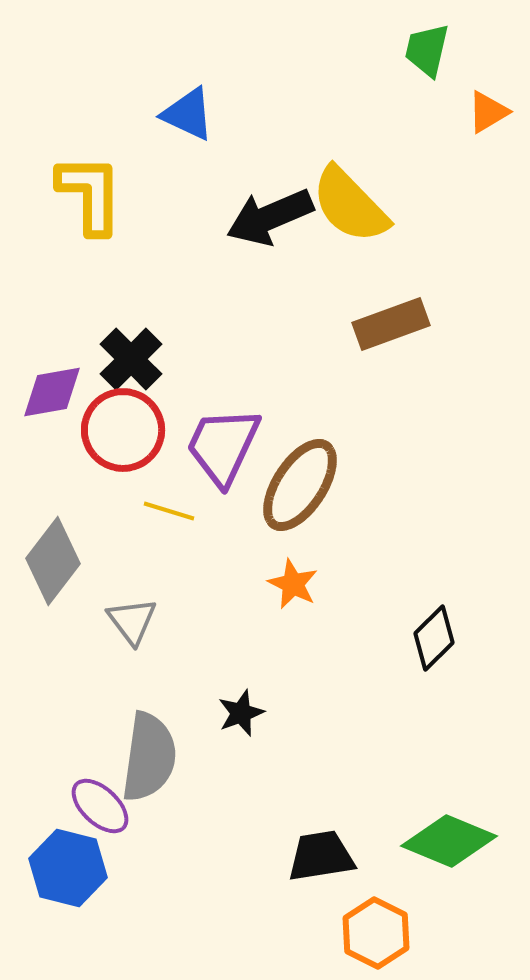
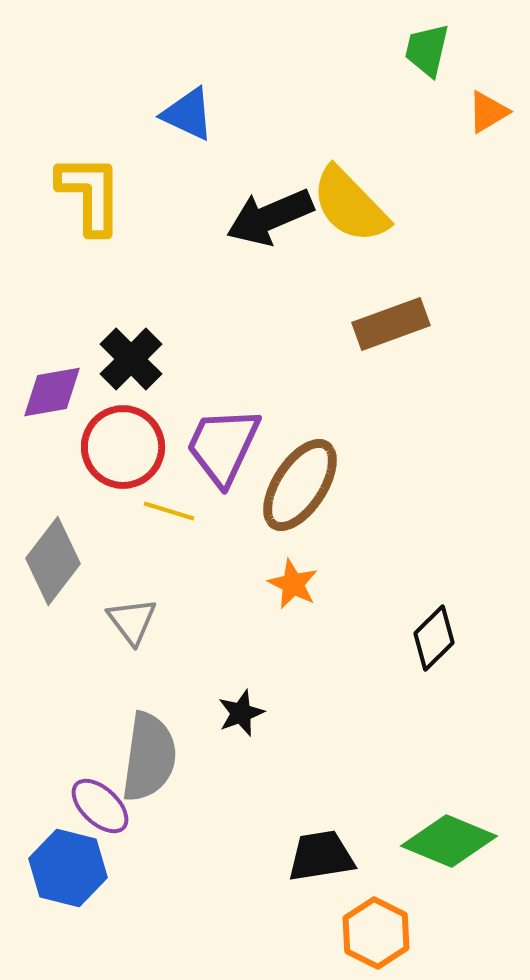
red circle: moved 17 px down
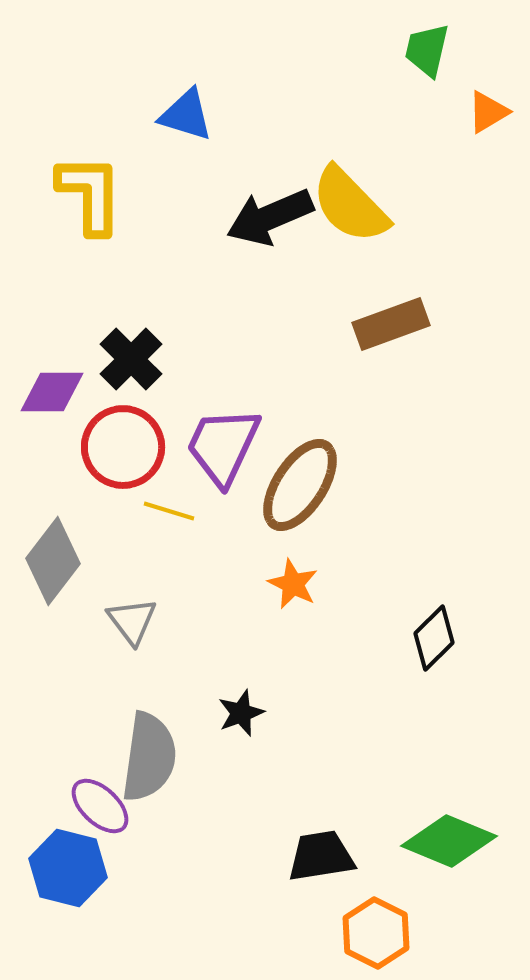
blue triangle: moved 2 px left, 1 px down; rotated 8 degrees counterclockwise
purple diamond: rotated 10 degrees clockwise
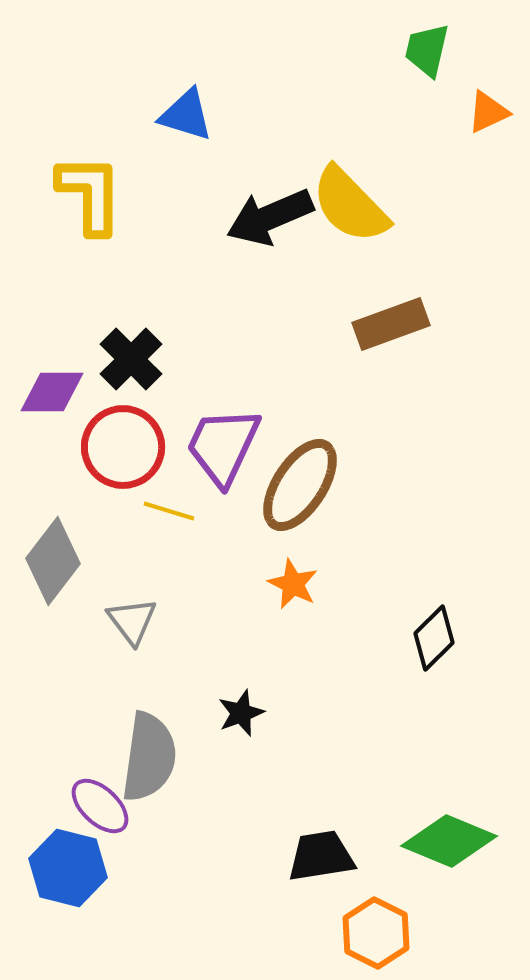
orange triangle: rotated 6 degrees clockwise
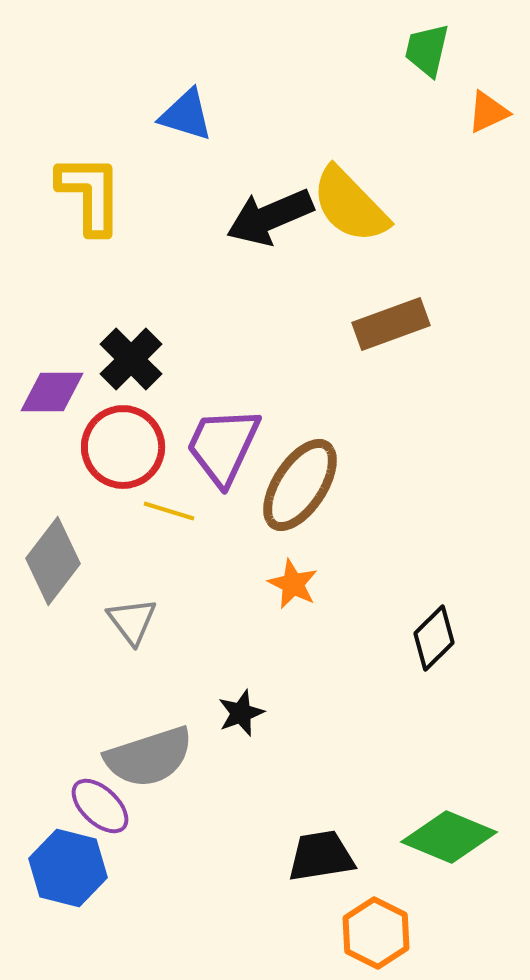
gray semicircle: rotated 64 degrees clockwise
green diamond: moved 4 px up
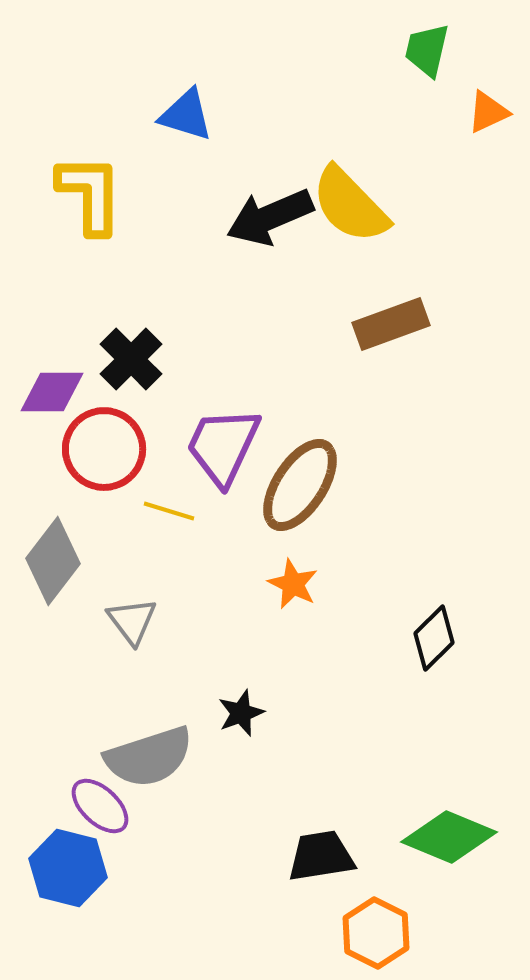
red circle: moved 19 px left, 2 px down
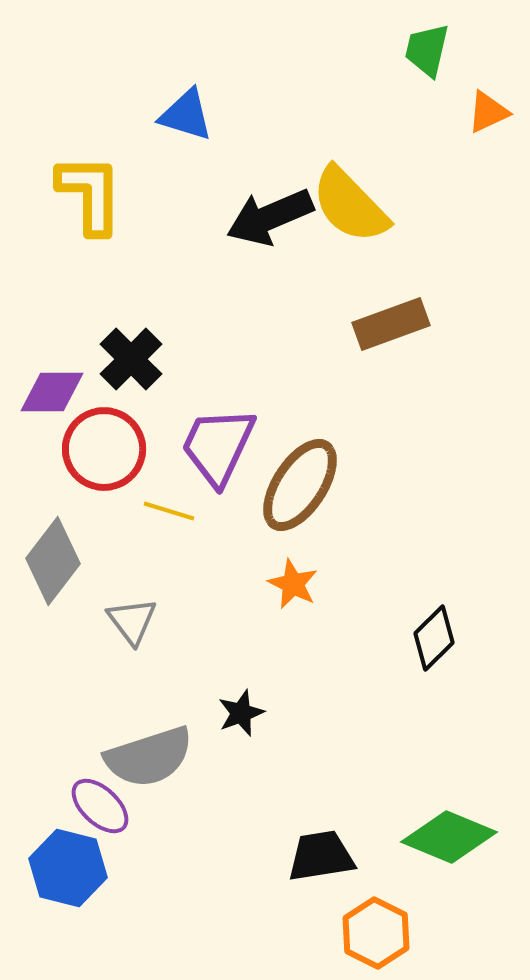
purple trapezoid: moved 5 px left
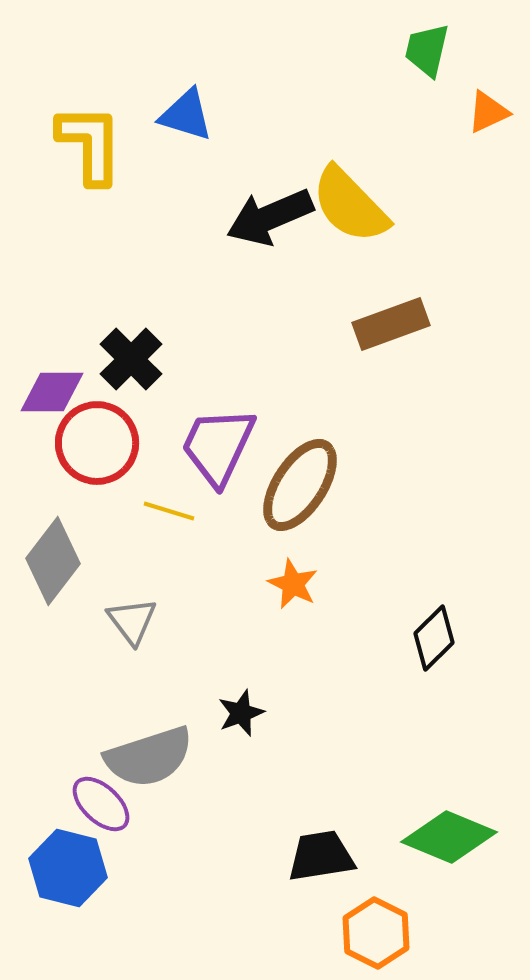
yellow L-shape: moved 50 px up
red circle: moved 7 px left, 6 px up
purple ellipse: moved 1 px right, 2 px up
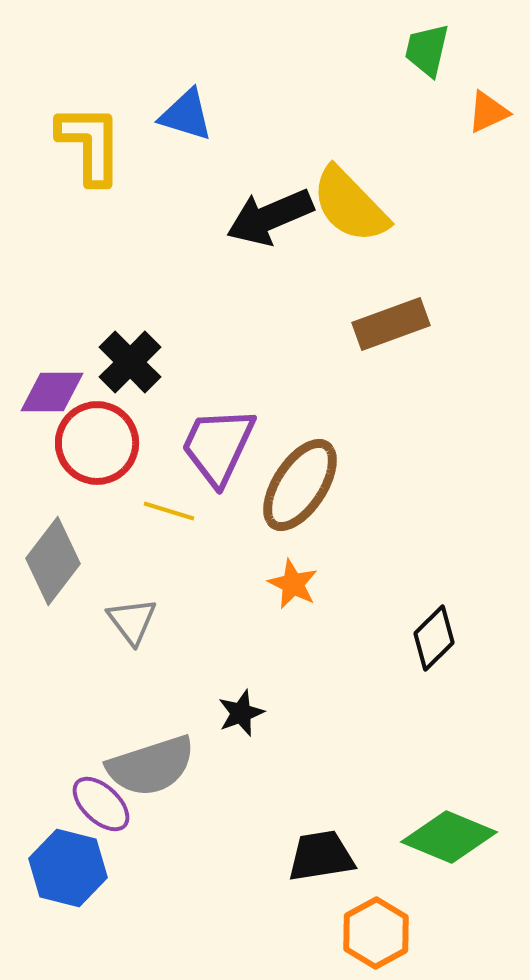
black cross: moved 1 px left, 3 px down
gray semicircle: moved 2 px right, 9 px down
orange hexagon: rotated 4 degrees clockwise
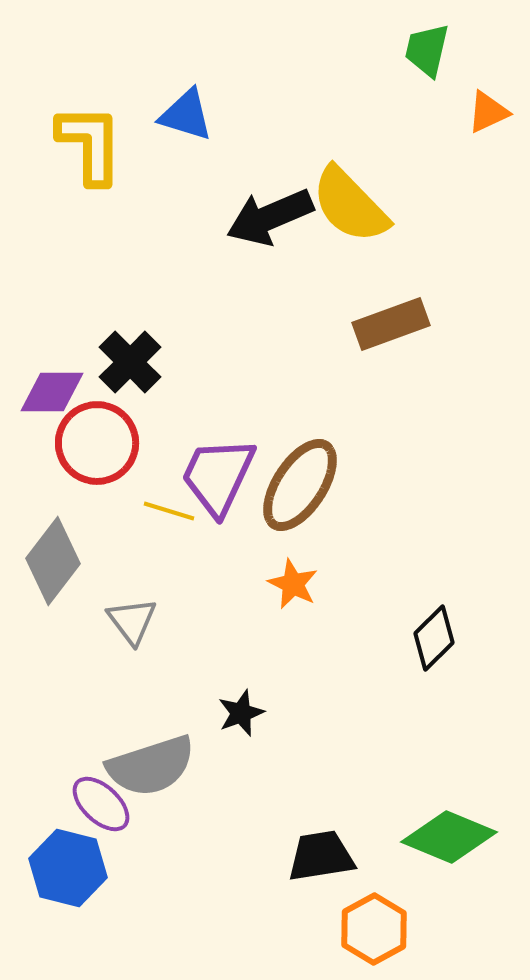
purple trapezoid: moved 30 px down
orange hexagon: moved 2 px left, 4 px up
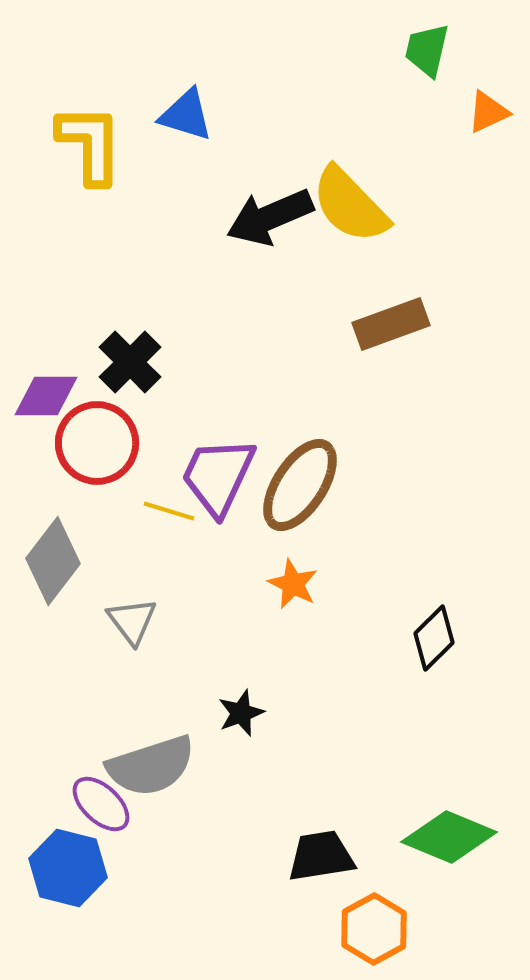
purple diamond: moved 6 px left, 4 px down
